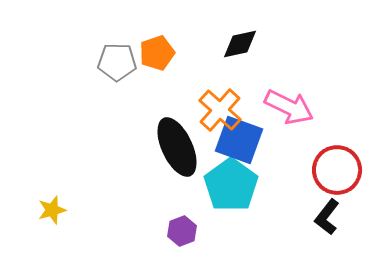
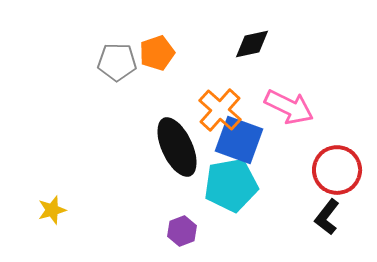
black diamond: moved 12 px right
cyan pentagon: rotated 26 degrees clockwise
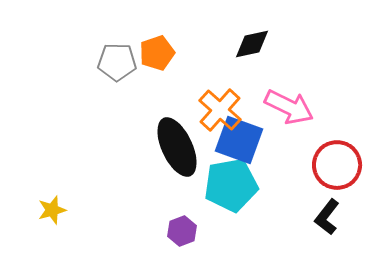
red circle: moved 5 px up
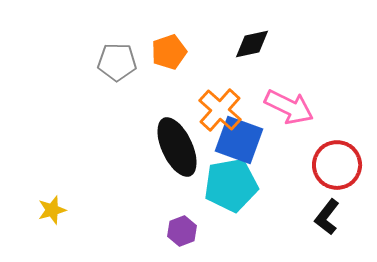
orange pentagon: moved 12 px right, 1 px up
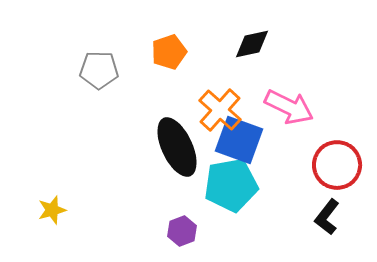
gray pentagon: moved 18 px left, 8 px down
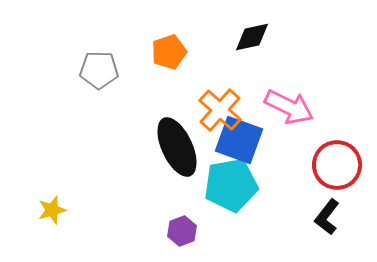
black diamond: moved 7 px up
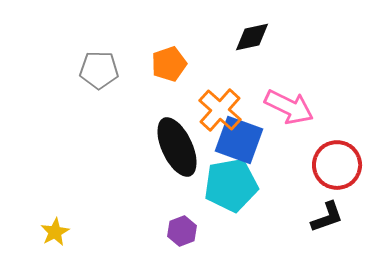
orange pentagon: moved 12 px down
yellow star: moved 3 px right, 22 px down; rotated 12 degrees counterclockwise
black L-shape: rotated 147 degrees counterclockwise
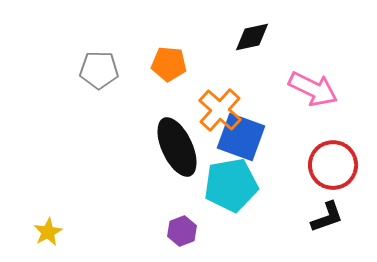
orange pentagon: rotated 24 degrees clockwise
pink arrow: moved 24 px right, 18 px up
blue square: moved 2 px right, 3 px up
red circle: moved 4 px left
yellow star: moved 7 px left
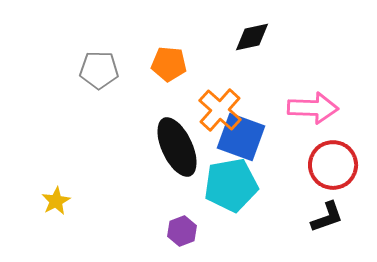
pink arrow: moved 19 px down; rotated 24 degrees counterclockwise
yellow star: moved 8 px right, 31 px up
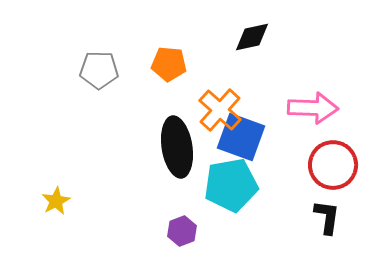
black ellipse: rotated 16 degrees clockwise
black L-shape: rotated 63 degrees counterclockwise
